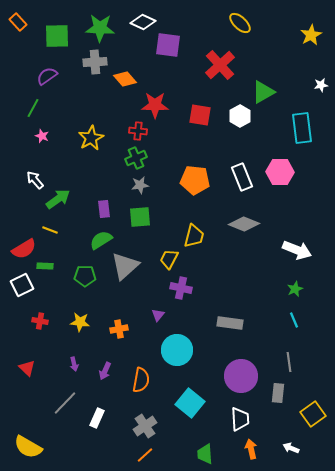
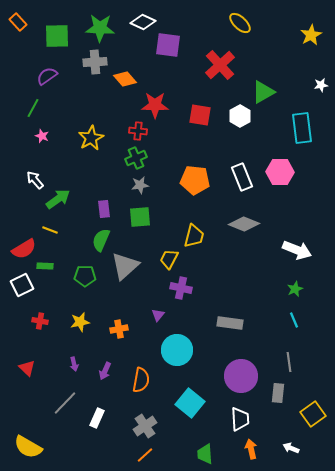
green semicircle at (101, 240): rotated 35 degrees counterclockwise
yellow star at (80, 322): rotated 18 degrees counterclockwise
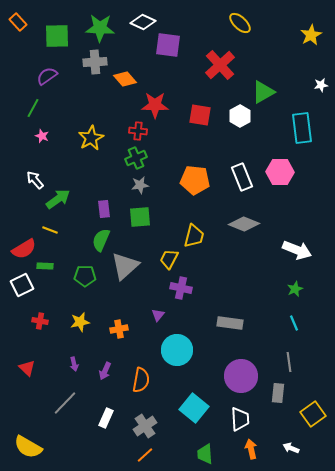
cyan line at (294, 320): moved 3 px down
cyan square at (190, 403): moved 4 px right, 5 px down
white rectangle at (97, 418): moved 9 px right
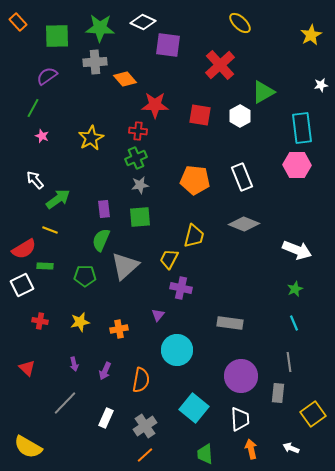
pink hexagon at (280, 172): moved 17 px right, 7 px up
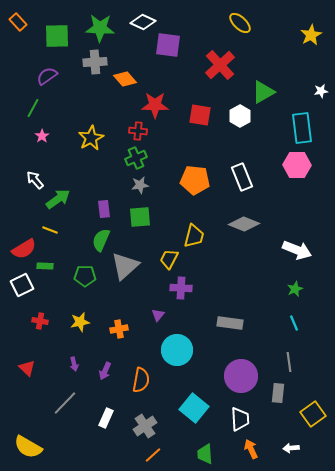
white star at (321, 85): moved 6 px down
pink star at (42, 136): rotated 16 degrees clockwise
purple cross at (181, 288): rotated 10 degrees counterclockwise
white arrow at (291, 448): rotated 28 degrees counterclockwise
orange arrow at (251, 449): rotated 12 degrees counterclockwise
orange line at (145, 455): moved 8 px right
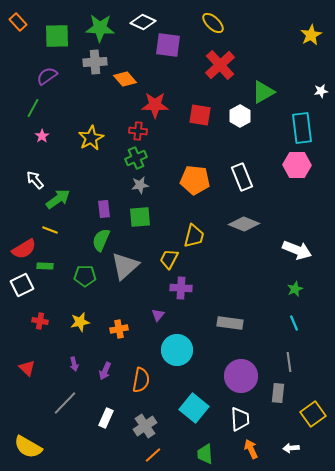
yellow ellipse at (240, 23): moved 27 px left
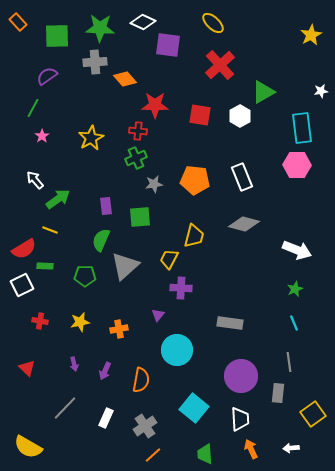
gray star at (140, 185): moved 14 px right, 1 px up
purple rectangle at (104, 209): moved 2 px right, 3 px up
gray diamond at (244, 224): rotated 8 degrees counterclockwise
gray line at (65, 403): moved 5 px down
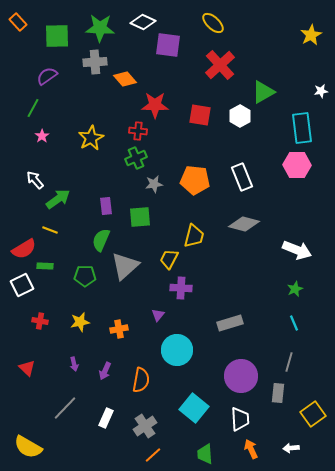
gray rectangle at (230, 323): rotated 25 degrees counterclockwise
gray line at (289, 362): rotated 24 degrees clockwise
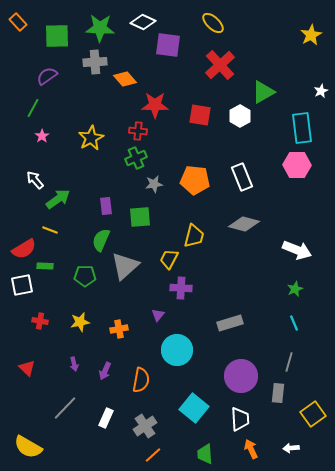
white star at (321, 91): rotated 16 degrees counterclockwise
white square at (22, 285): rotated 15 degrees clockwise
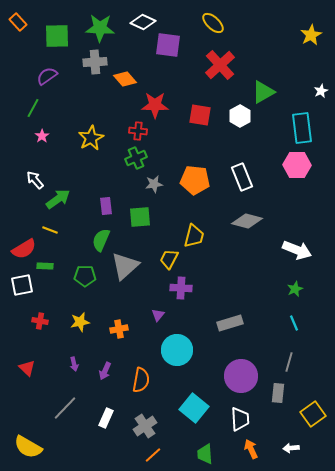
gray diamond at (244, 224): moved 3 px right, 3 px up
